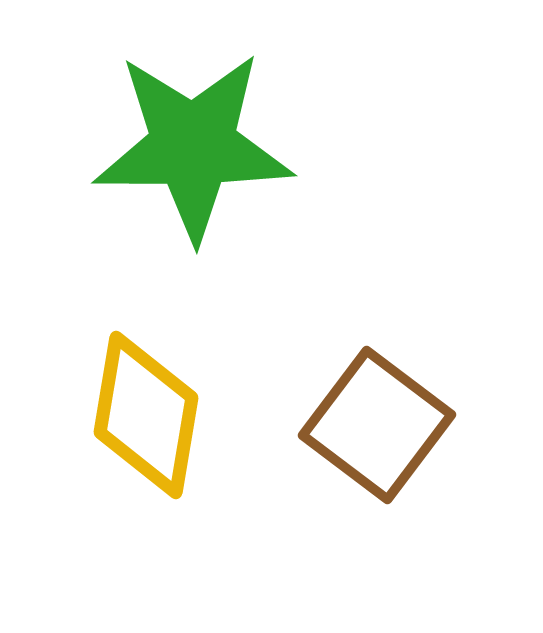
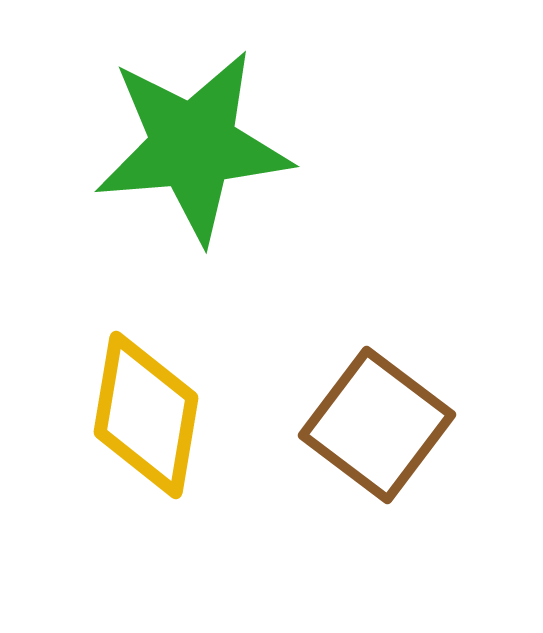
green star: rotated 5 degrees counterclockwise
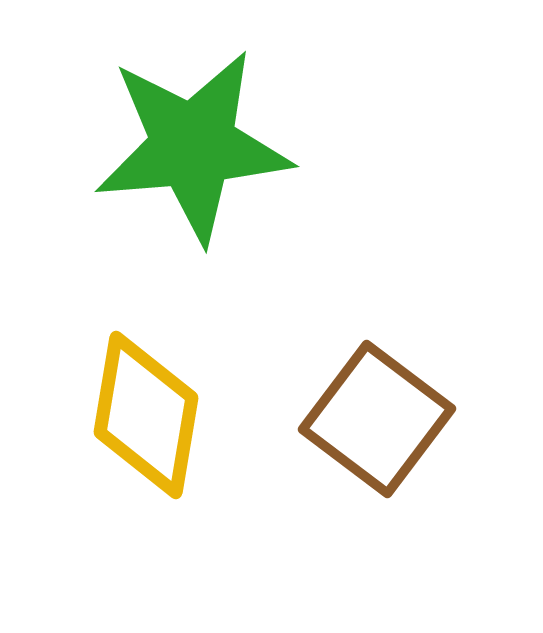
brown square: moved 6 px up
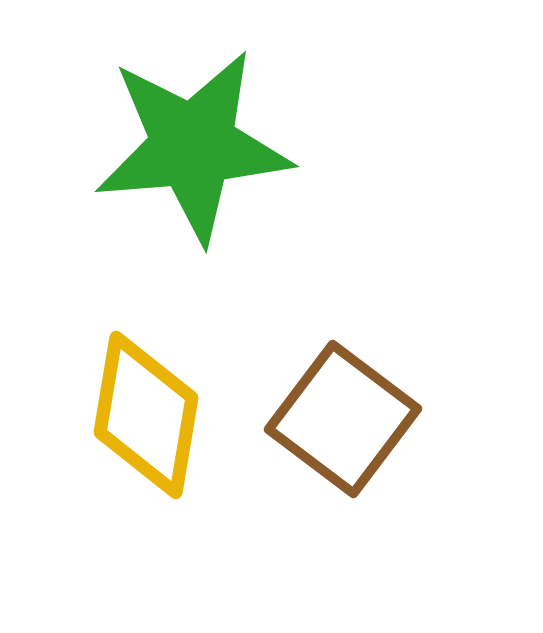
brown square: moved 34 px left
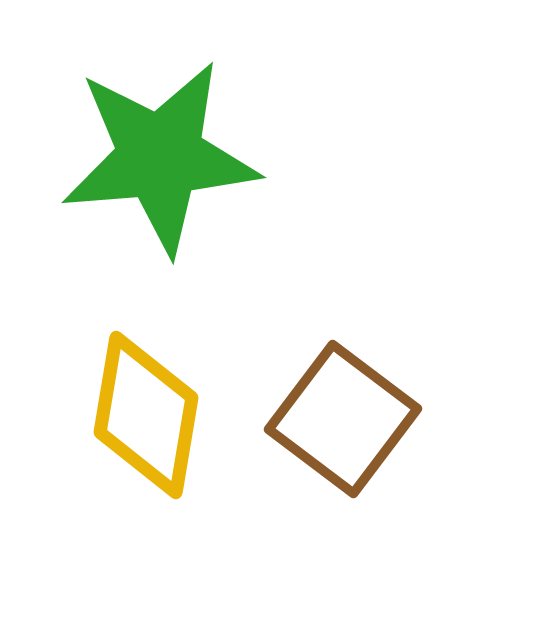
green star: moved 33 px left, 11 px down
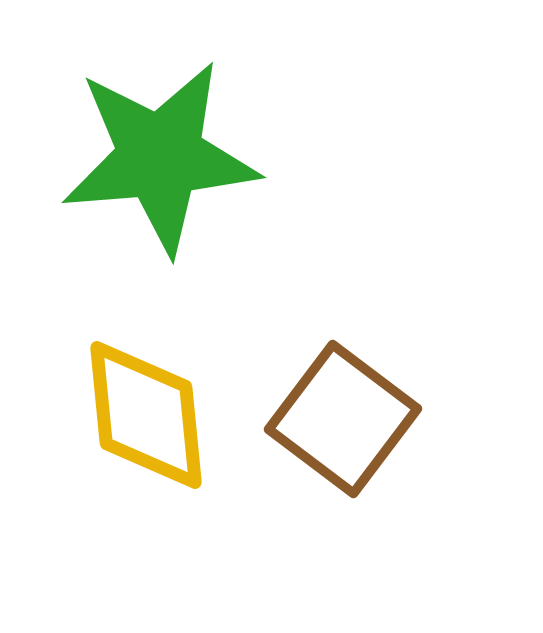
yellow diamond: rotated 15 degrees counterclockwise
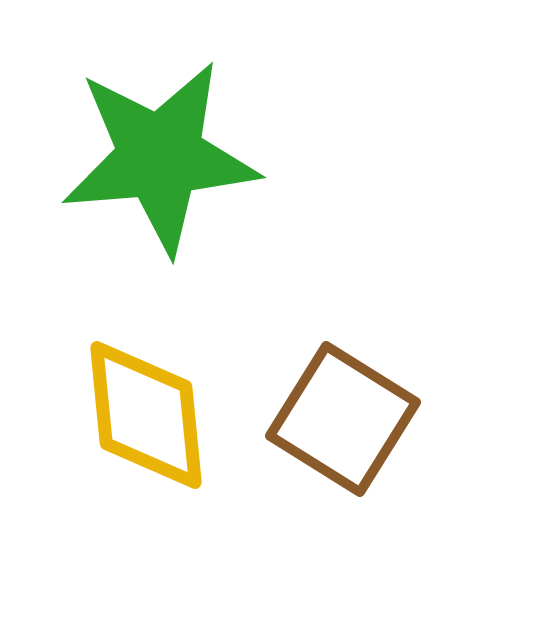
brown square: rotated 5 degrees counterclockwise
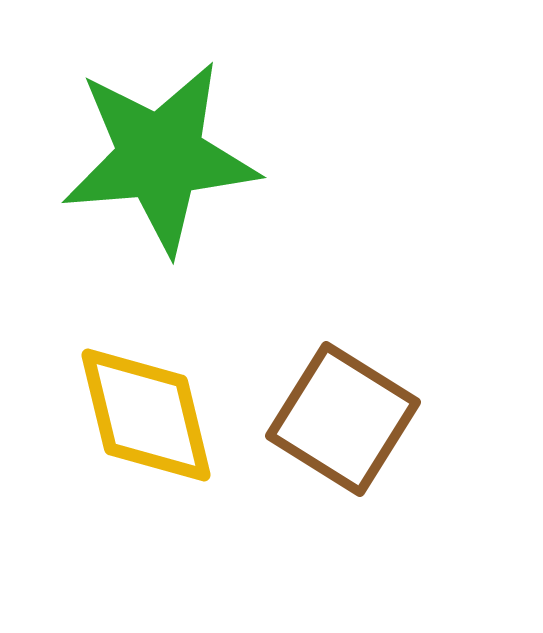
yellow diamond: rotated 8 degrees counterclockwise
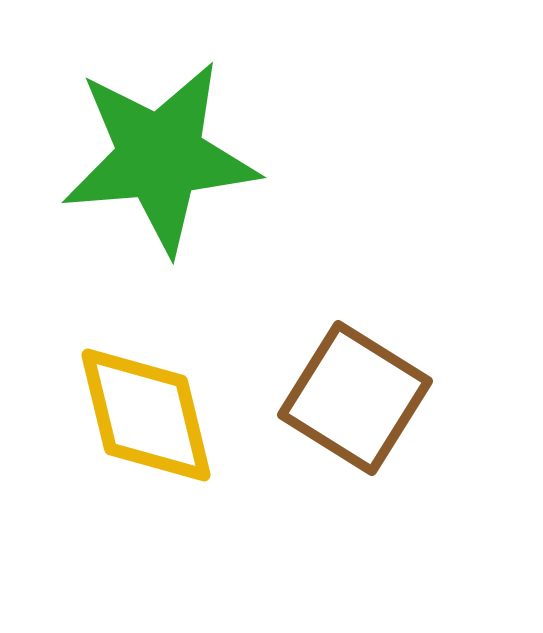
brown square: moved 12 px right, 21 px up
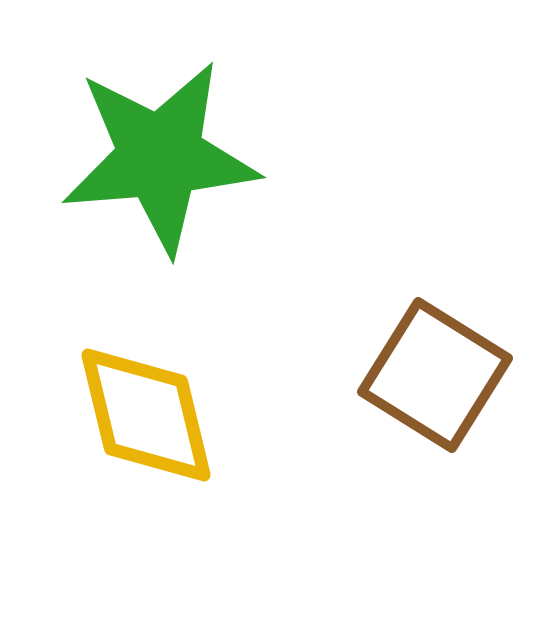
brown square: moved 80 px right, 23 px up
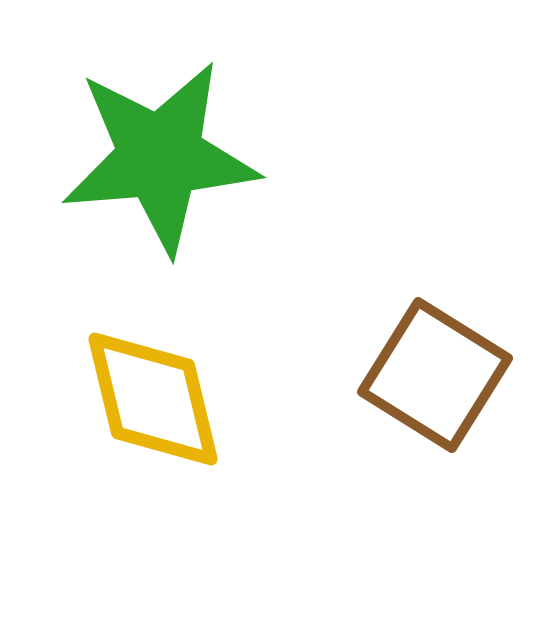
yellow diamond: moved 7 px right, 16 px up
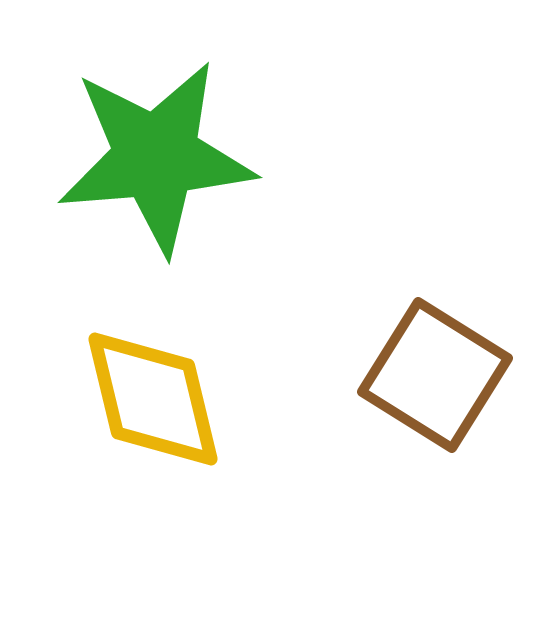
green star: moved 4 px left
